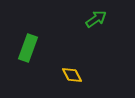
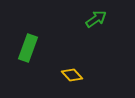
yellow diamond: rotated 15 degrees counterclockwise
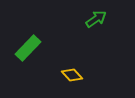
green rectangle: rotated 24 degrees clockwise
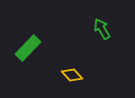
green arrow: moved 6 px right, 10 px down; rotated 85 degrees counterclockwise
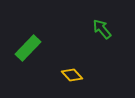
green arrow: rotated 10 degrees counterclockwise
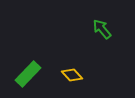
green rectangle: moved 26 px down
